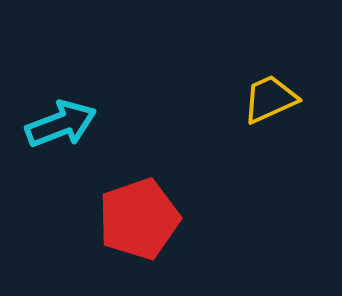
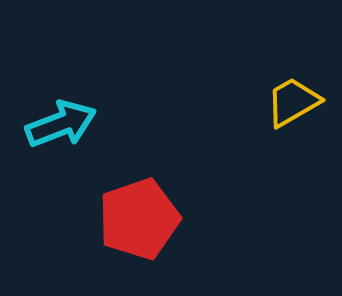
yellow trapezoid: moved 23 px right, 3 px down; rotated 6 degrees counterclockwise
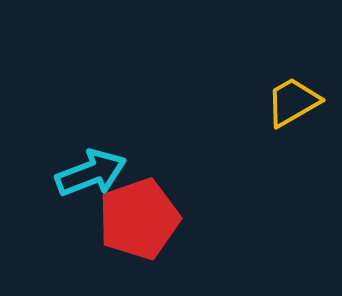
cyan arrow: moved 30 px right, 49 px down
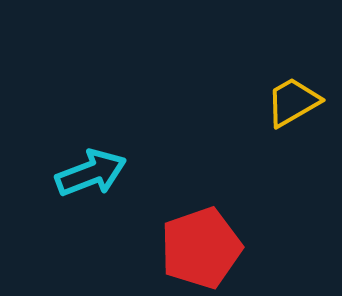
red pentagon: moved 62 px right, 29 px down
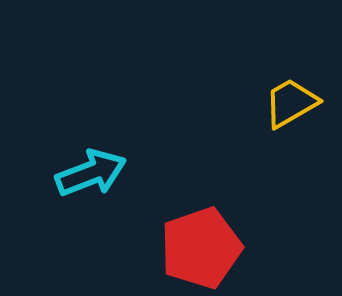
yellow trapezoid: moved 2 px left, 1 px down
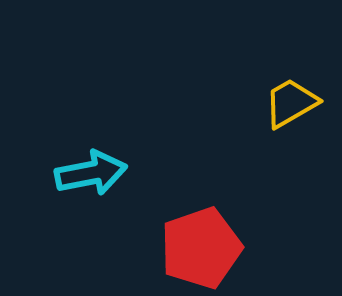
cyan arrow: rotated 10 degrees clockwise
